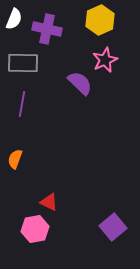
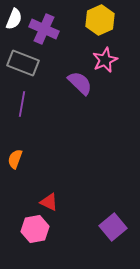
purple cross: moved 3 px left; rotated 12 degrees clockwise
gray rectangle: rotated 20 degrees clockwise
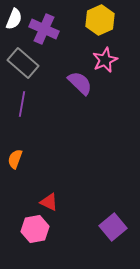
gray rectangle: rotated 20 degrees clockwise
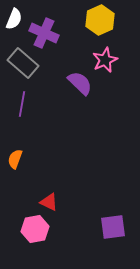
purple cross: moved 4 px down
purple square: rotated 32 degrees clockwise
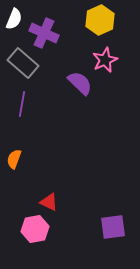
orange semicircle: moved 1 px left
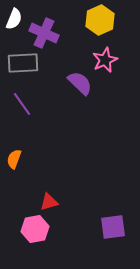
gray rectangle: rotated 44 degrees counterclockwise
purple line: rotated 45 degrees counterclockwise
red triangle: rotated 42 degrees counterclockwise
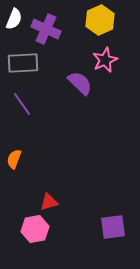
purple cross: moved 2 px right, 4 px up
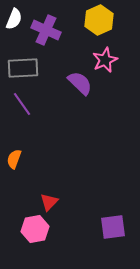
yellow hexagon: moved 1 px left
purple cross: moved 1 px down
gray rectangle: moved 5 px down
red triangle: rotated 30 degrees counterclockwise
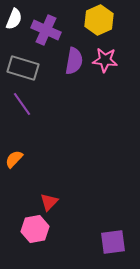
pink star: rotated 30 degrees clockwise
gray rectangle: rotated 20 degrees clockwise
purple semicircle: moved 6 px left, 22 px up; rotated 56 degrees clockwise
orange semicircle: rotated 24 degrees clockwise
purple square: moved 15 px down
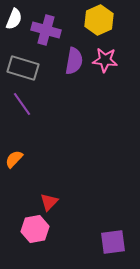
purple cross: rotated 8 degrees counterclockwise
